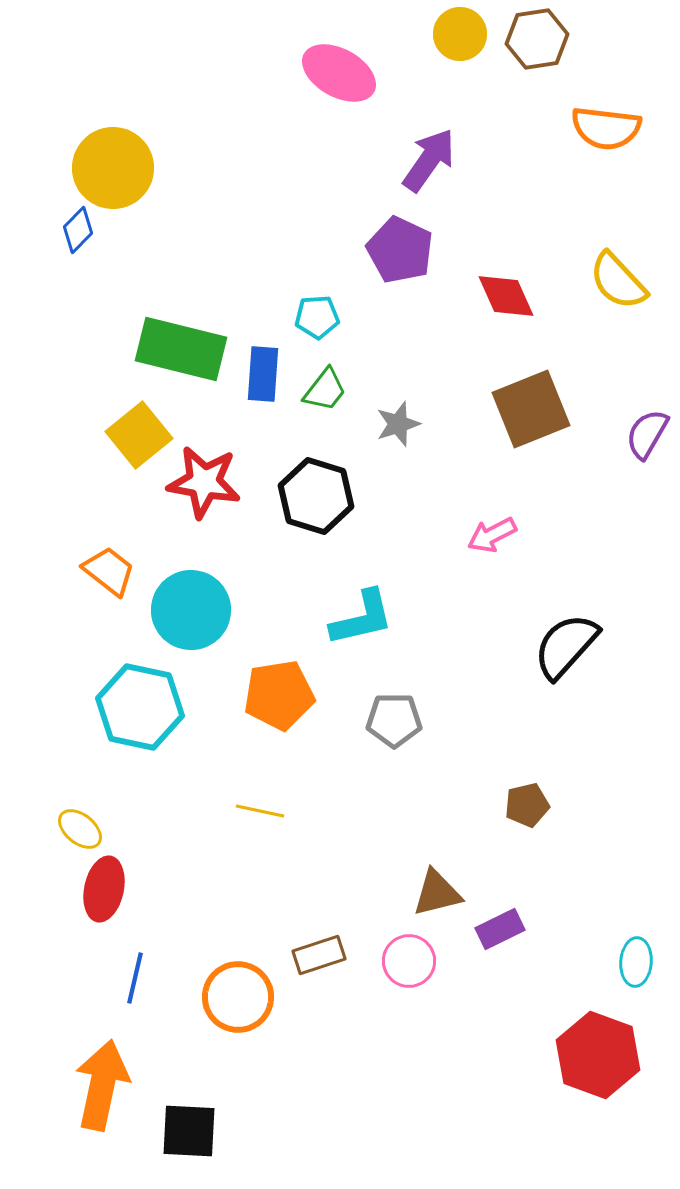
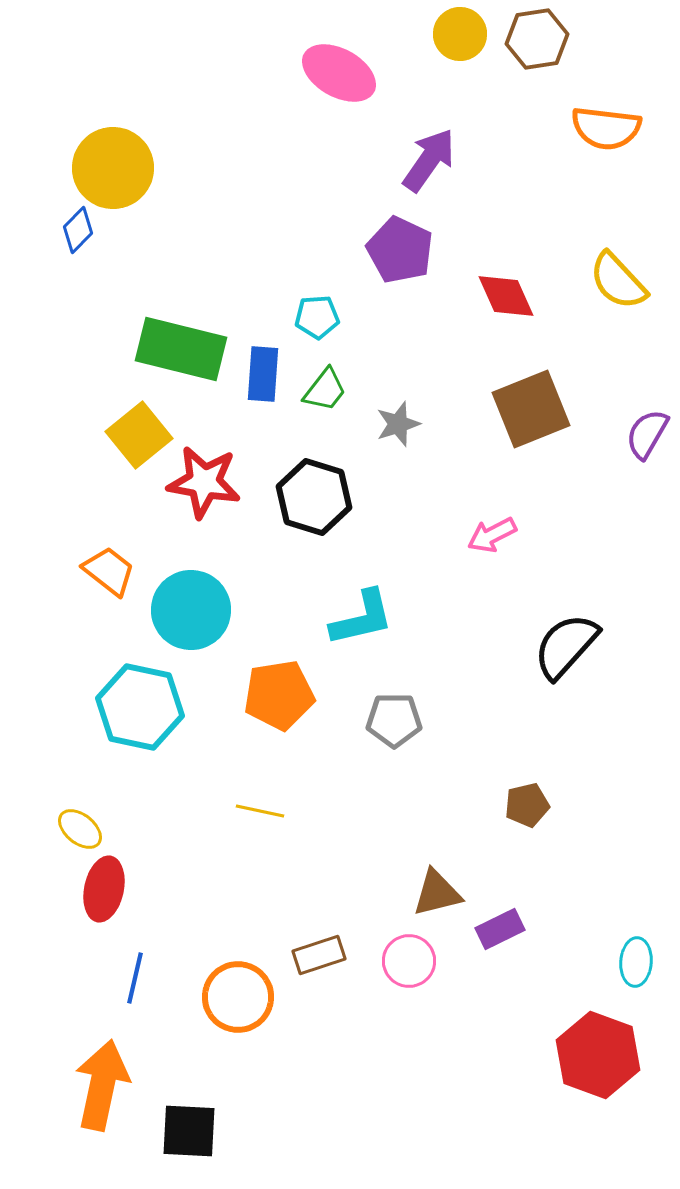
black hexagon at (316, 496): moved 2 px left, 1 px down
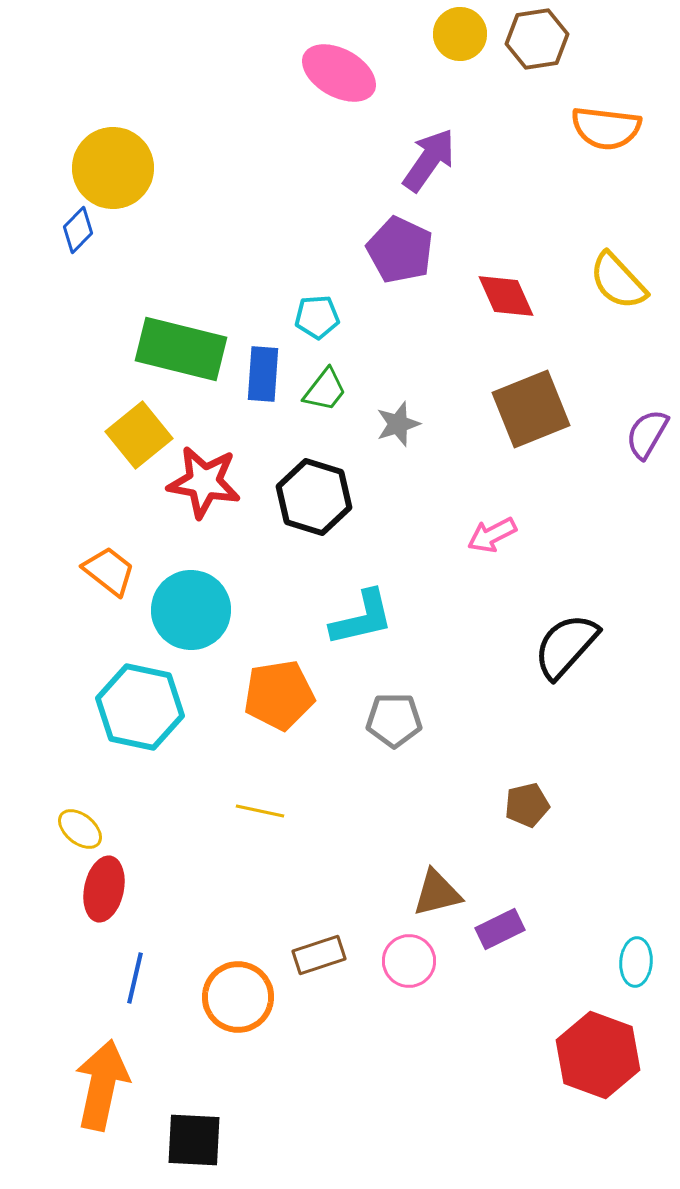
black square at (189, 1131): moved 5 px right, 9 px down
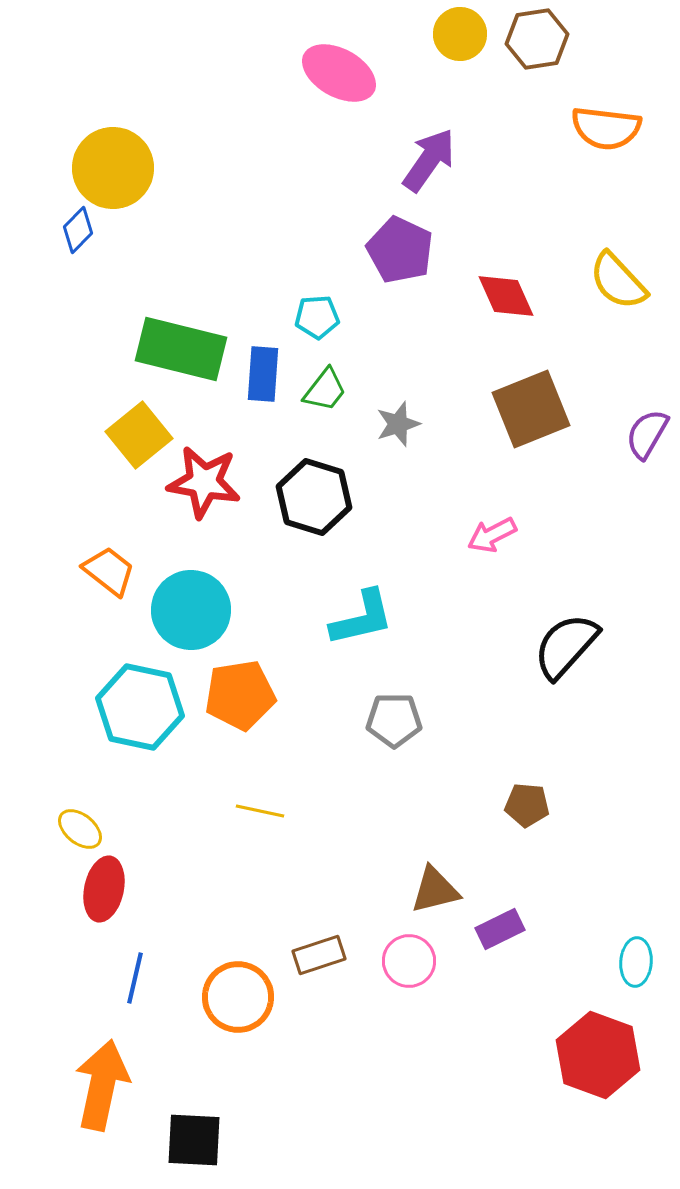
orange pentagon at (279, 695): moved 39 px left
brown pentagon at (527, 805): rotated 18 degrees clockwise
brown triangle at (437, 893): moved 2 px left, 3 px up
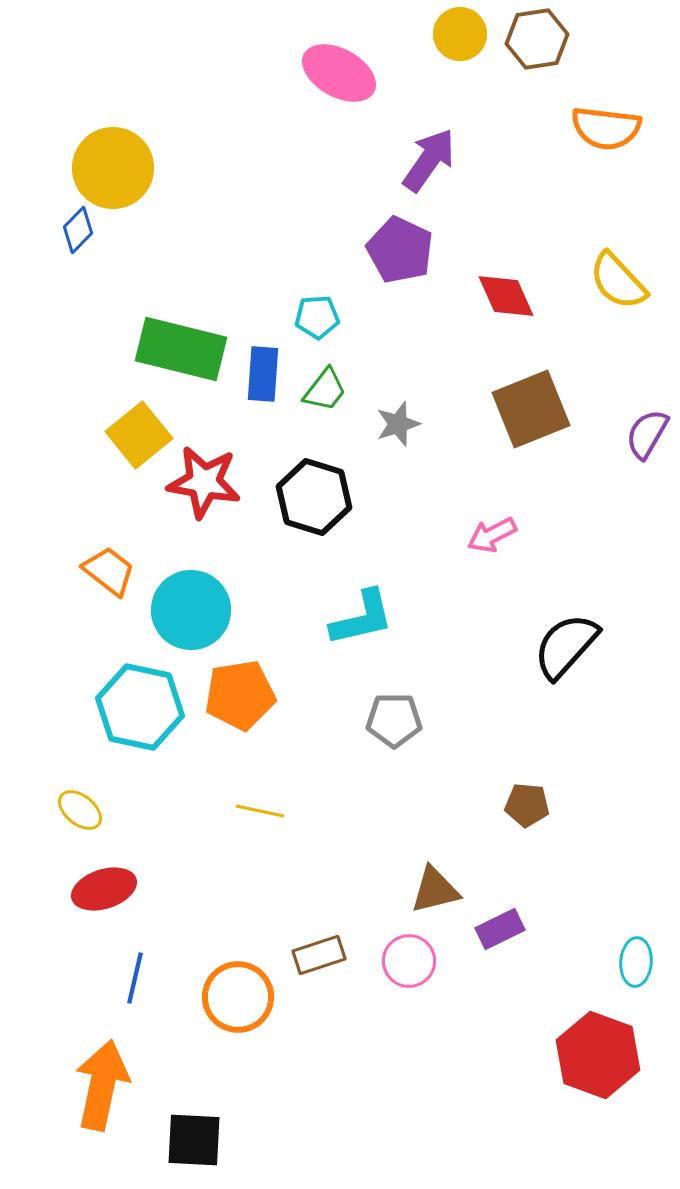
yellow ellipse at (80, 829): moved 19 px up
red ellipse at (104, 889): rotated 60 degrees clockwise
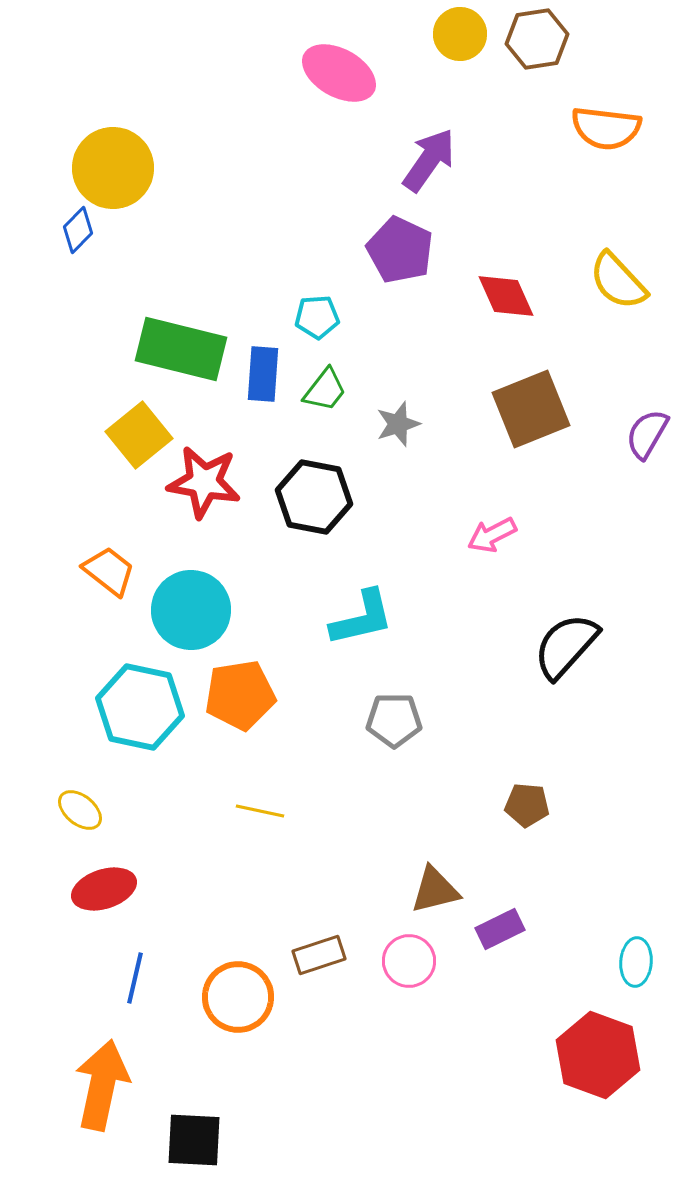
black hexagon at (314, 497): rotated 6 degrees counterclockwise
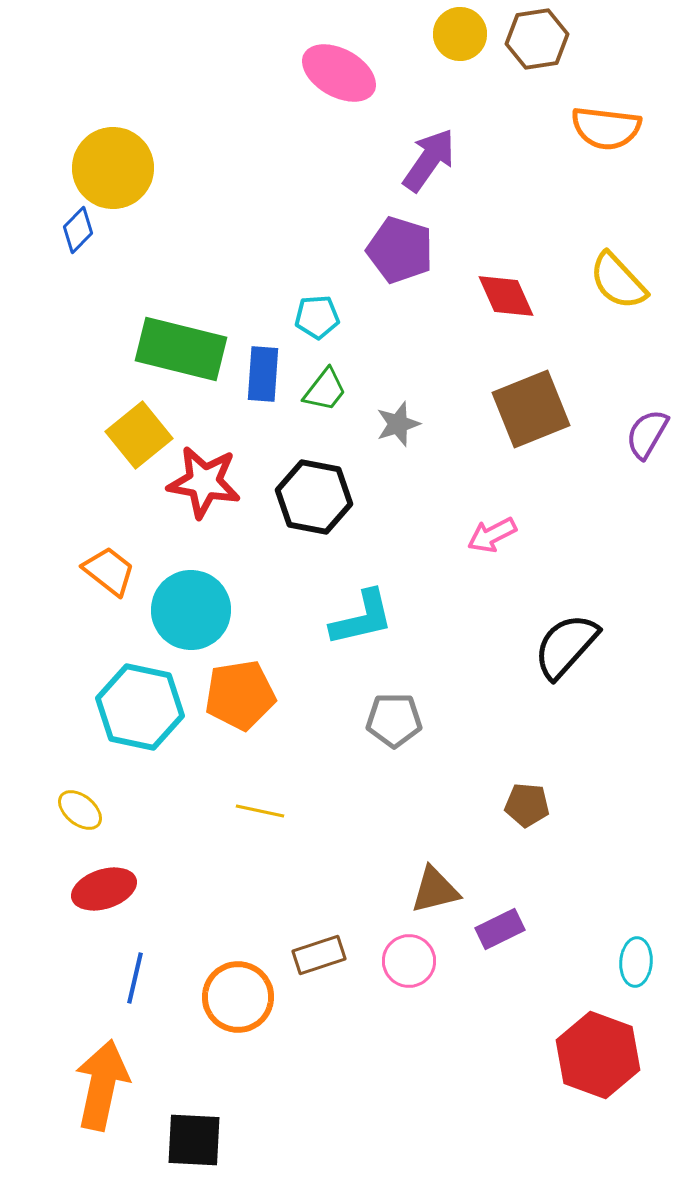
purple pentagon at (400, 250): rotated 8 degrees counterclockwise
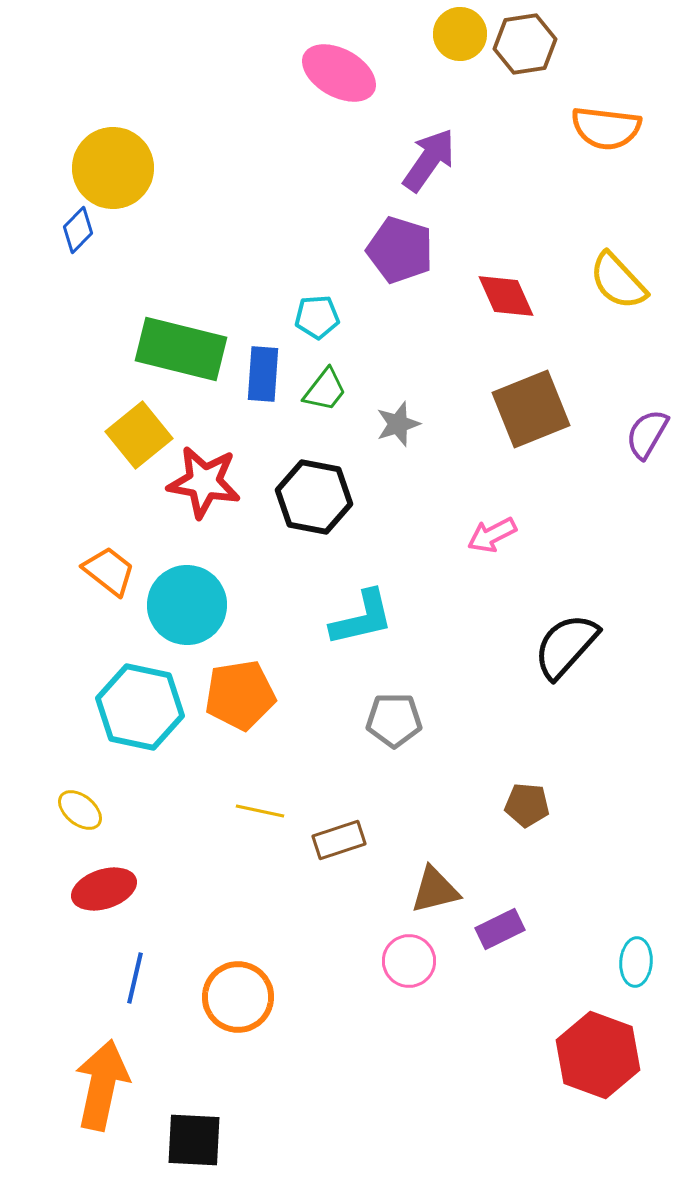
brown hexagon at (537, 39): moved 12 px left, 5 px down
cyan circle at (191, 610): moved 4 px left, 5 px up
brown rectangle at (319, 955): moved 20 px right, 115 px up
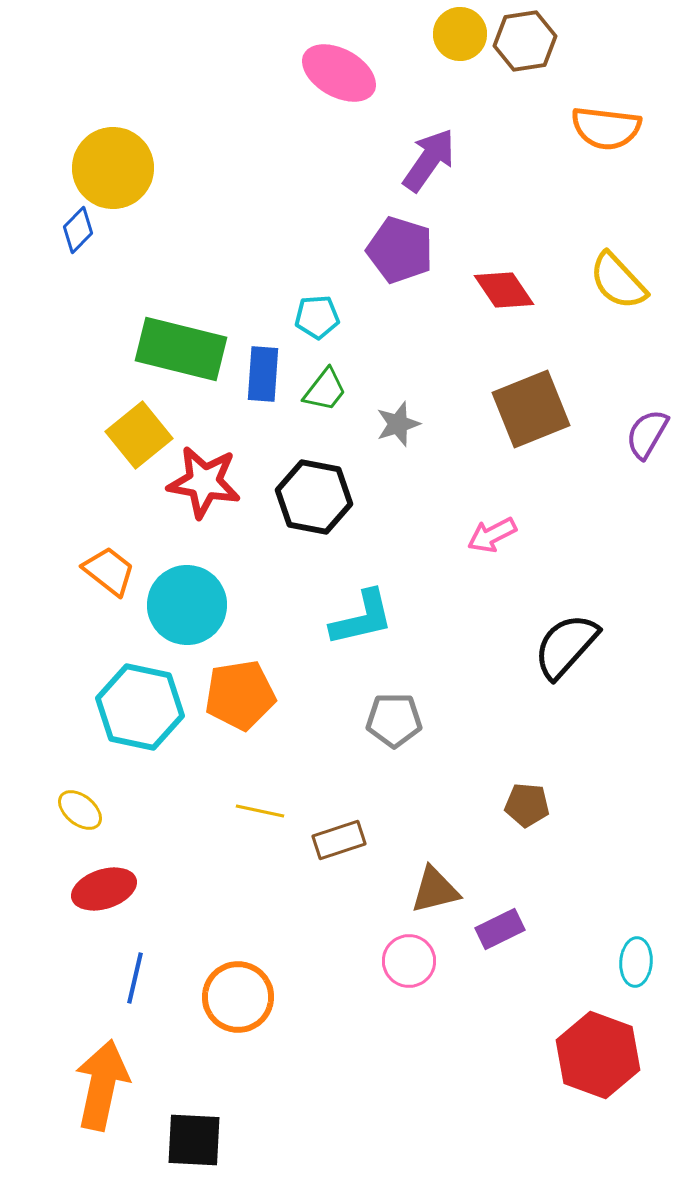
brown hexagon at (525, 44): moved 3 px up
red diamond at (506, 296): moved 2 px left, 6 px up; rotated 10 degrees counterclockwise
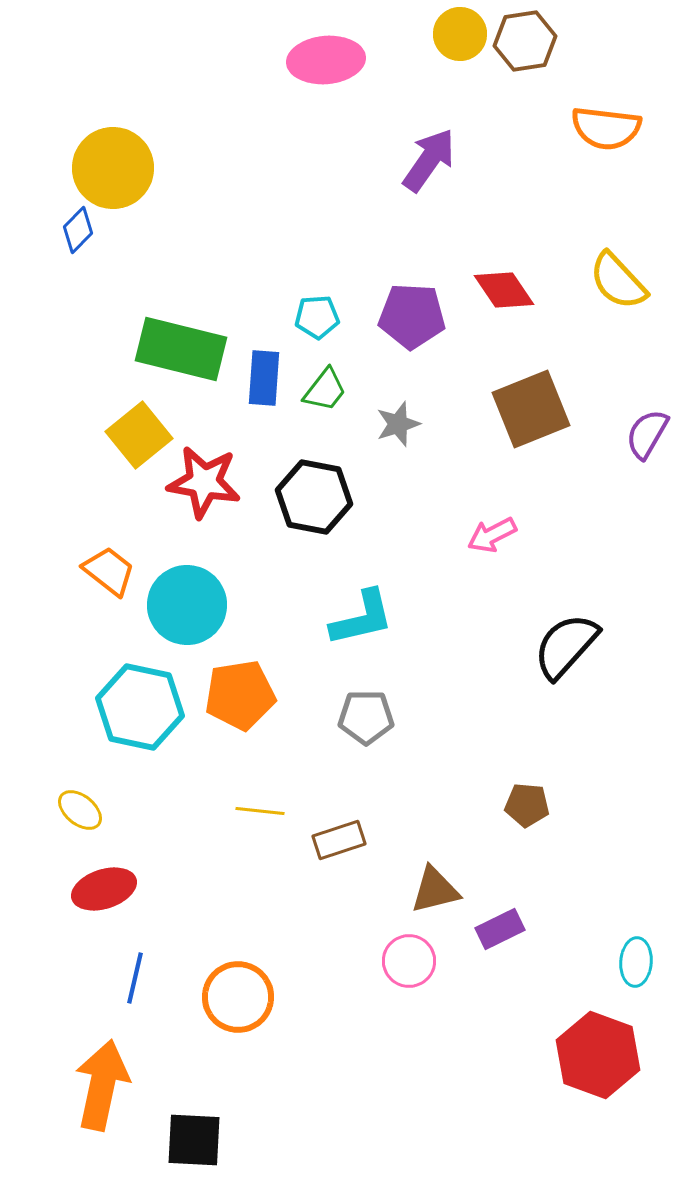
pink ellipse at (339, 73): moved 13 px left, 13 px up; rotated 34 degrees counterclockwise
purple pentagon at (400, 250): moved 12 px right, 66 px down; rotated 14 degrees counterclockwise
blue rectangle at (263, 374): moved 1 px right, 4 px down
gray pentagon at (394, 720): moved 28 px left, 3 px up
yellow line at (260, 811): rotated 6 degrees counterclockwise
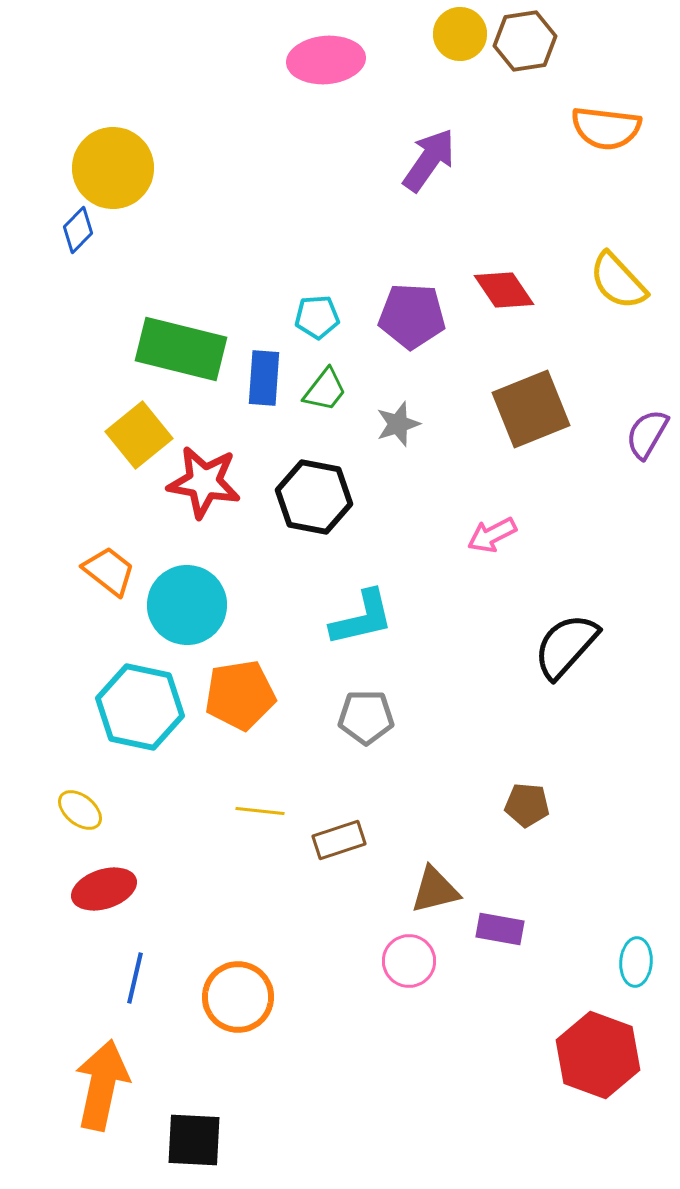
purple rectangle at (500, 929): rotated 36 degrees clockwise
